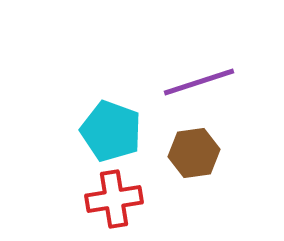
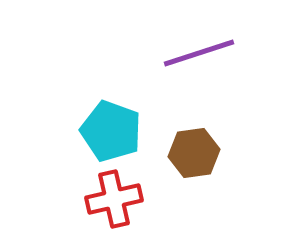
purple line: moved 29 px up
red cross: rotated 4 degrees counterclockwise
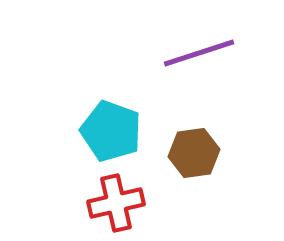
red cross: moved 2 px right, 4 px down
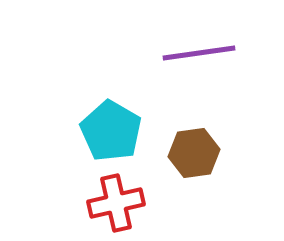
purple line: rotated 10 degrees clockwise
cyan pentagon: rotated 10 degrees clockwise
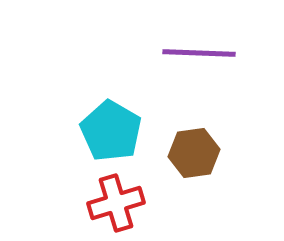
purple line: rotated 10 degrees clockwise
red cross: rotated 4 degrees counterclockwise
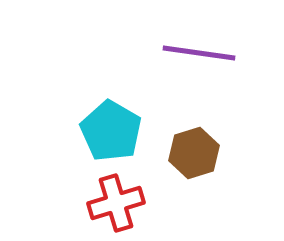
purple line: rotated 6 degrees clockwise
brown hexagon: rotated 9 degrees counterclockwise
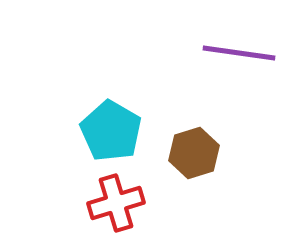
purple line: moved 40 px right
